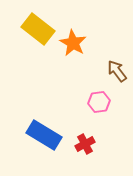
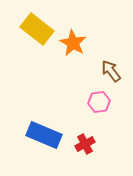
yellow rectangle: moved 1 px left
brown arrow: moved 6 px left
blue rectangle: rotated 8 degrees counterclockwise
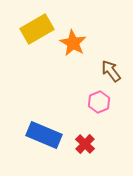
yellow rectangle: rotated 68 degrees counterclockwise
pink hexagon: rotated 15 degrees counterclockwise
red cross: rotated 18 degrees counterclockwise
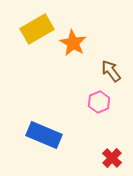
red cross: moved 27 px right, 14 px down
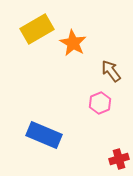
pink hexagon: moved 1 px right, 1 px down
red cross: moved 7 px right, 1 px down; rotated 30 degrees clockwise
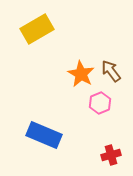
orange star: moved 8 px right, 31 px down
red cross: moved 8 px left, 4 px up
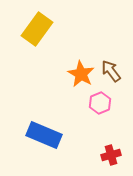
yellow rectangle: rotated 24 degrees counterclockwise
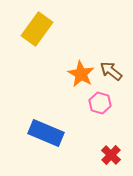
brown arrow: rotated 15 degrees counterclockwise
pink hexagon: rotated 20 degrees counterclockwise
blue rectangle: moved 2 px right, 2 px up
red cross: rotated 30 degrees counterclockwise
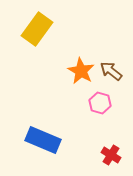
orange star: moved 3 px up
blue rectangle: moved 3 px left, 7 px down
red cross: rotated 12 degrees counterclockwise
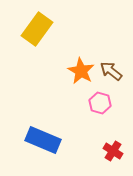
red cross: moved 2 px right, 4 px up
